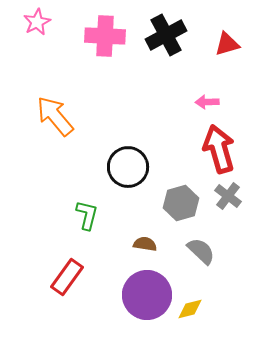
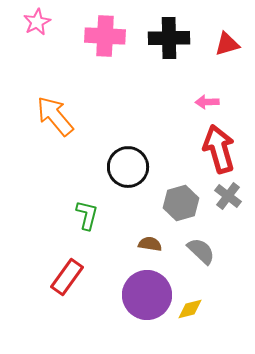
black cross: moved 3 px right, 3 px down; rotated 27 degrees clockwise
brown semicircle: moved 5 px right
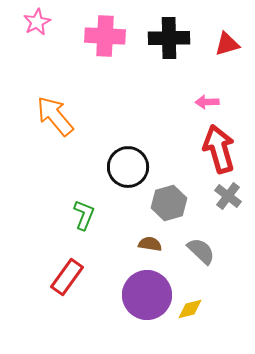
gray hexagon: moved 12 px left
green L-shape: moved 3 px left; rotated 8 degrees clockwise
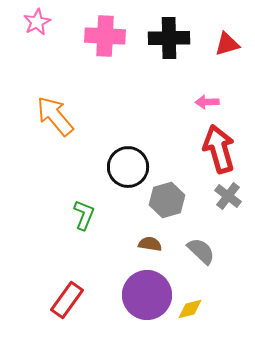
gray hexagon: moved 2 px left, 3 px up
red rectangle: moved 23 px down
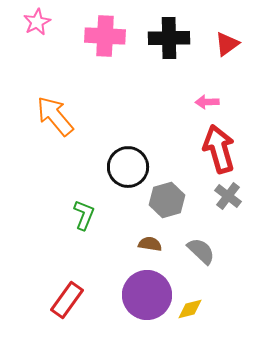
red triangle: rotated 20 degrees counterclockwise
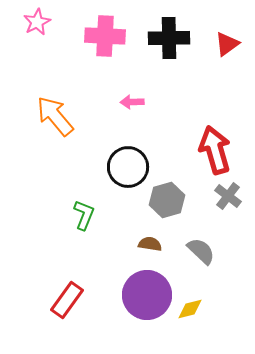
pink arrow: moved 75 px left
red arrow: moved 4 px left, 1 px down
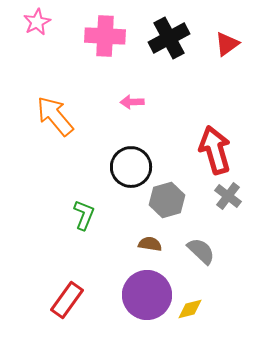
black cross: rotated 27 degrees counterclockwise
black circle: moved 3 px right
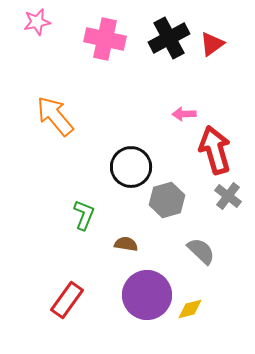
pink star: rotated 16 degrees clockwise
pink cross: moved 3 px down; rotated 9 degrees clockwise
red triangle: moved 15 px left
pink arrow: moved 52 px right, 12 px down
brown semicircle: moved 24 px left
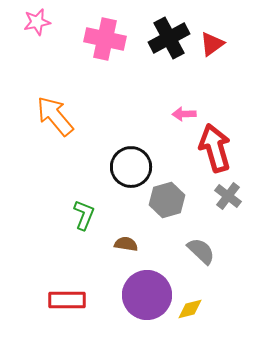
red arrow: moved 2 px up
red rectangle: rotated 54 degrees clockwise
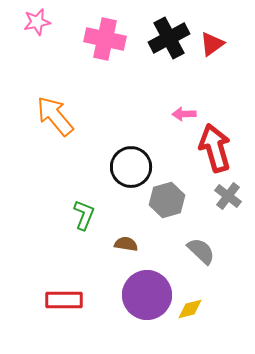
red rectangle: moved 3 px left
